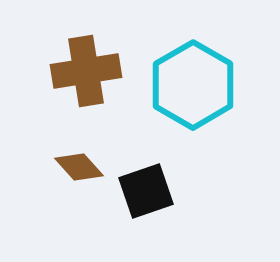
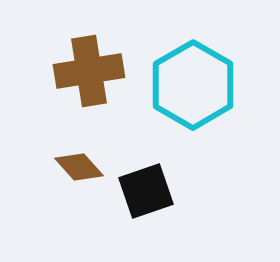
brown cross: moved 3 px right
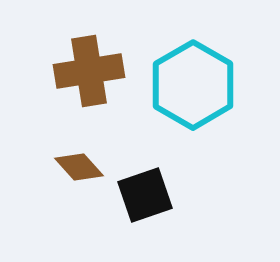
black square: moved 1 px left, 4 px down
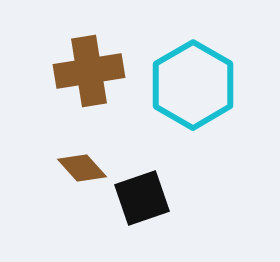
brown diamond: moved 3 px right, 1 px down
black square: moved 3 px left, 3 px down
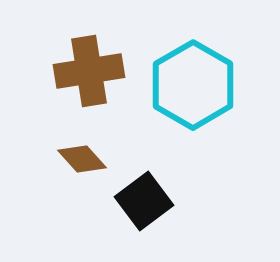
brown diamond: moved 9 px up
black square: moved 2 px right, 3 px down; rotated 18 degrees counterclockwise
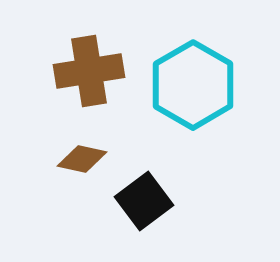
brown diamond: rotated 36 degrees counterclockwise
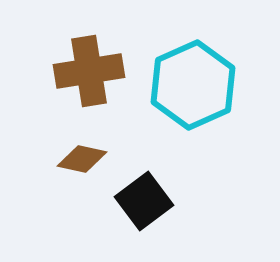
cyan hexagon: rotated 6 degrees clockwise
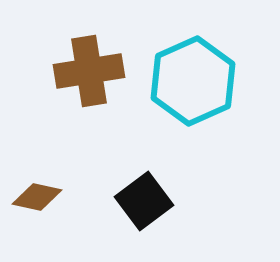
cyan hexagon: moved 4 px up
brown diamond: moved 45 px left, 38 px down
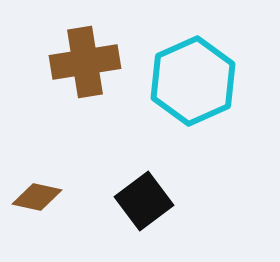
brown cross: moved 4 px left, 9 px up
